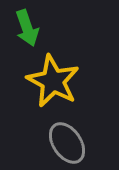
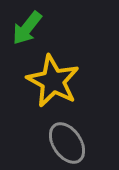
green arrow: rotated 57 degrees clockwise
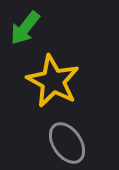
green arrow: moved 2 px left
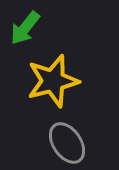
yellow star: rotated 30 degrees clockwise
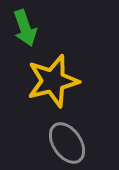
green arrow: rotated 57 degrees counterclockwise
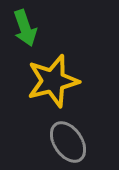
gray ellipse: moved 1 px right, 1 px up
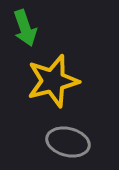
gray ellipse: rotated 42 degrees counterclockwise
